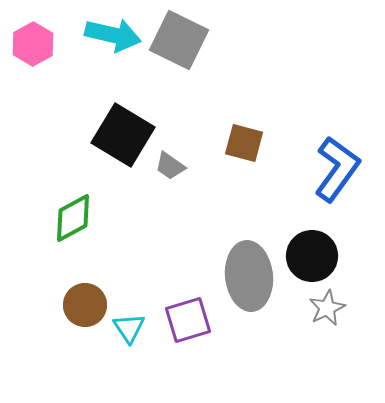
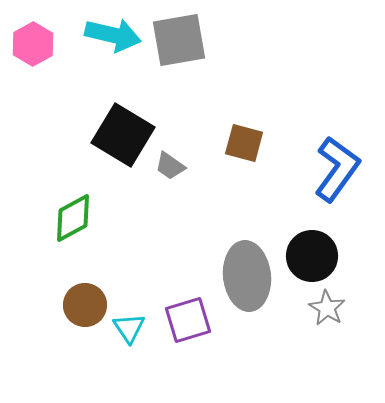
gray square: rotated 36 degrees counterclockwise
gray ellipse: moved 2 px left
gray star: rotated 15 degrees counterclockwise
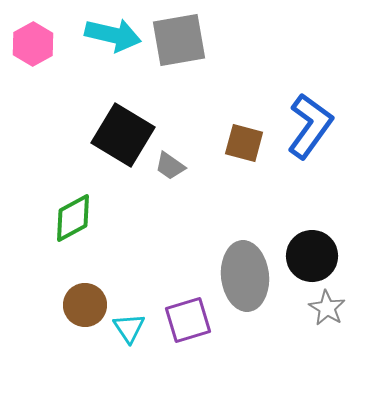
blue L-shape: moved 27 px left, 43 px up
gray ellipse: moved 2 px left
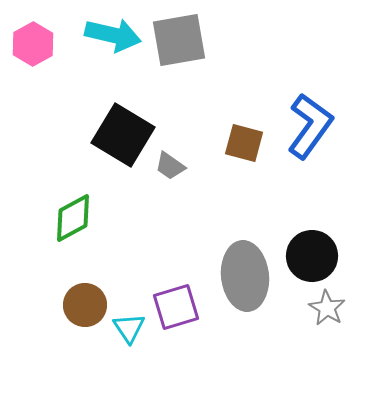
purple square: moved 12 px left, 13 px up
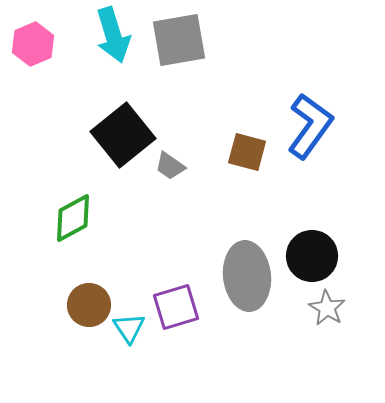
cyan arrow: rotated 60 degrees clockwise
pink hexagon: rotated 6 degrees clockwise
black square: rotated 20 degrees clockwise
brown square: moved 3 px right, 9 px down
gray ellipse: moved 2 px right
brown circle: moved 4 px right
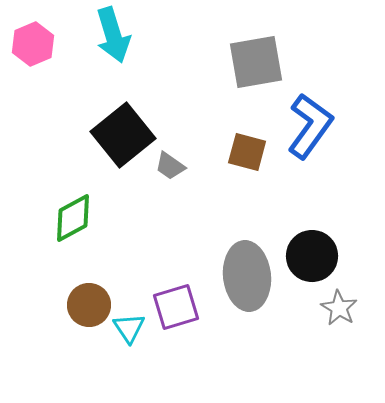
gray square: moved 77 px right, 22 px down
gray star: moved 12 px right
